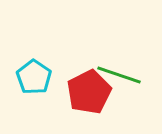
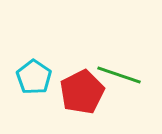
red pentagon: moved 7 px left
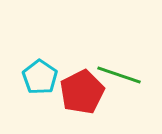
cyan pentagon: moved 6 px right
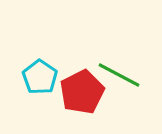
green line: rotated 9 degrees clockwise
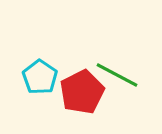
green line: moved 2 px left
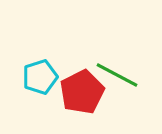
cyan pentagon: rotated 20 degrees clockwise
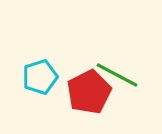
red pentagon: moved 7 px right
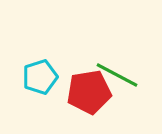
red pentagon: rotated 18 degrees clockwise
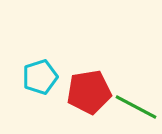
green line: moved 19 px right, 32 px down
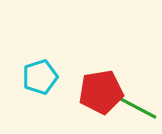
red pentagon: moved 12 px right
